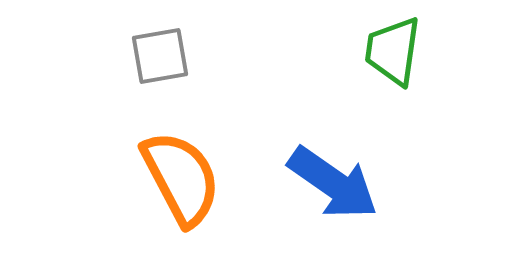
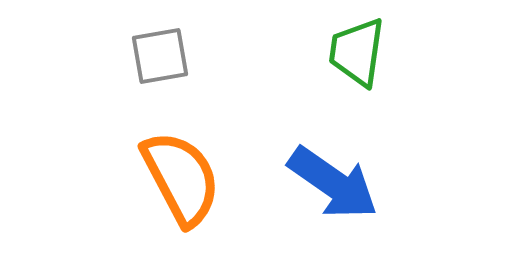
green trapezoid: moved 36 px left, 1 px down
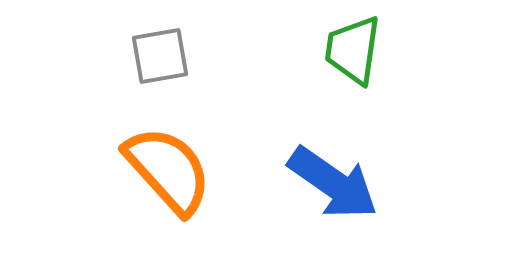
green trapezoid: moved 4 px left, 2 px up
orange semicircle: moved 13 px left, 8 px up; rotated 14 degrees counterclockwise
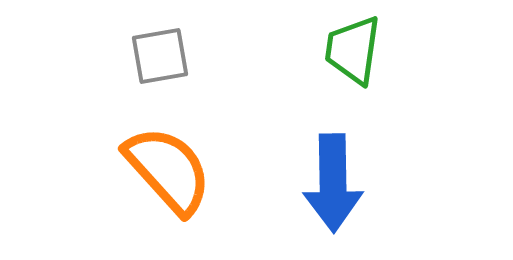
blue arrow: rotated 54 degrees clockwise
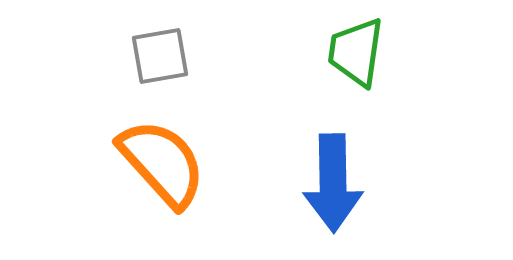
green trapezoid: moved 3 px right, 2 px down
orange semicircle: moved 6 px left, 7 px up
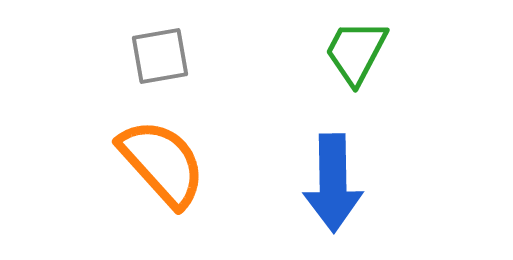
green trapezoid: rotated 20 degrees clockwise
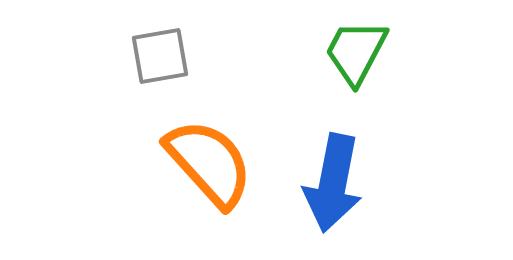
orange semicircle: moved 47 px right
blue arrow: rotated 12 degrees clockwise
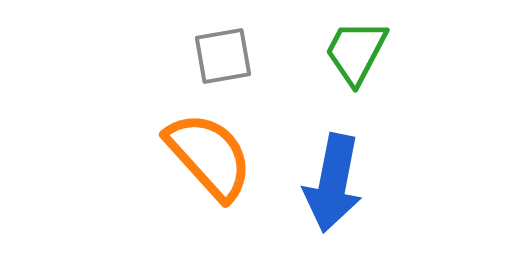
gray square: moved 63 px right
orange semicircle: moved 7 px up
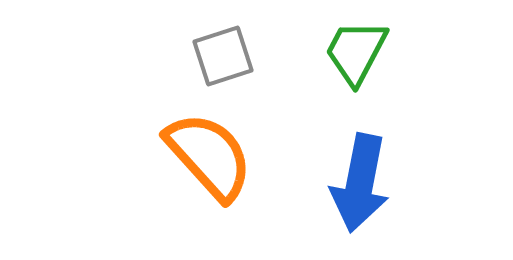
gray square: rotated 8 degrees counterclockwise
blue arrow: moved 27 px right
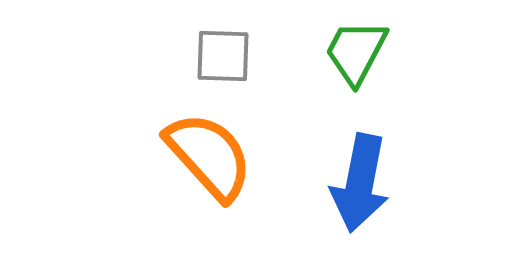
gray square: rotated 20 degrees clockwise
